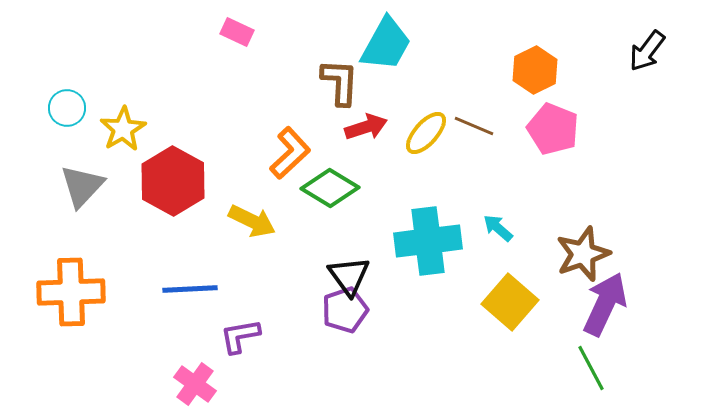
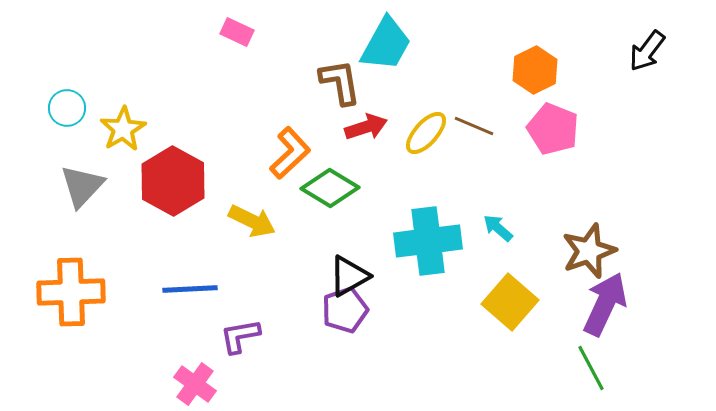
brown L-shape: rotated 12 degrees counterclockwise
brown star: moved 6 px right, 3 px up
black triangle: rotated 36 degrees clockwise
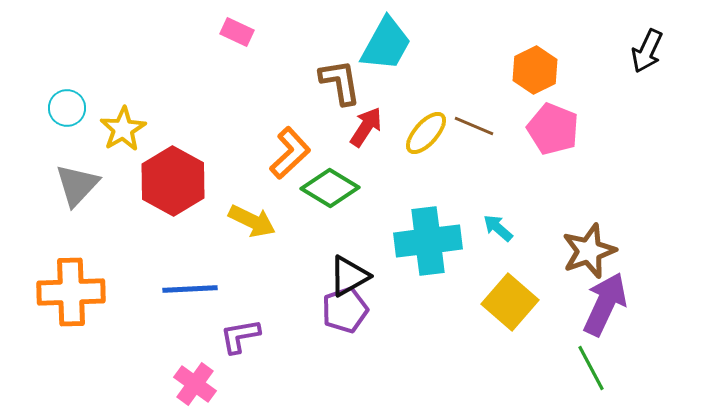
black arrow: rotated 12 degrees counterclockwise
red arrow: rotated 39 degrees counterclockwise
gray triangle: moved 5 px left, 1 px up
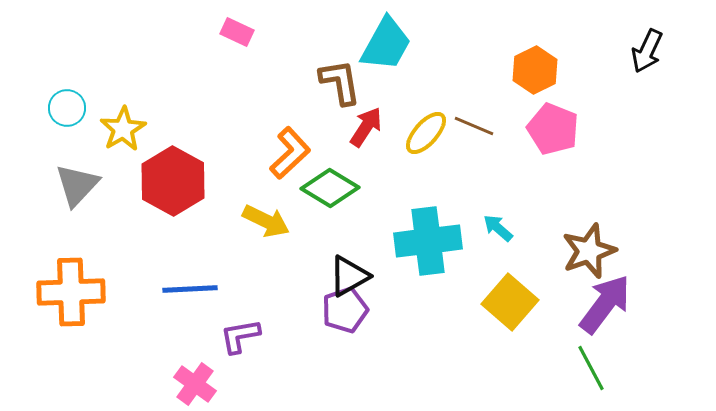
yellow arrow: moved 14 px right
purple arrow: rotated 12 degrees clockwise
